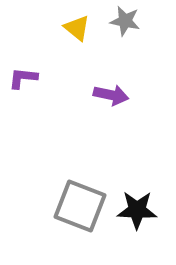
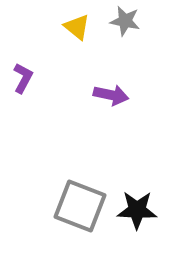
yellow triangle: moved 1 px up
purple L-shape: rotated 112 degrees clockwise
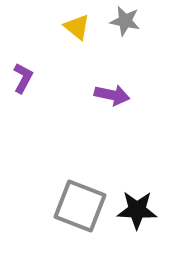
purple arrow: moved 1 px right
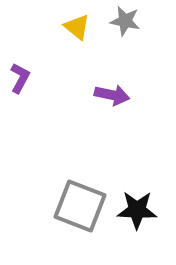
purple L-shape: moved 3 px left
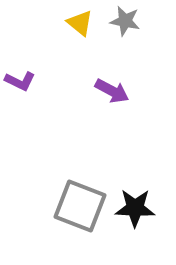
yellow triangle: moved 3 px right, 4 px up
purple L-shape: moved 3 px down; rotated 88 degrees clockwise
purple arrow: moved 4 px up; rotated 16 degrees clockwise
black star: moved 2 px left, 2 px up
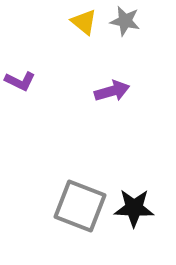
yellow triangle: moved 4 px right, 1 px up
purple arrow: rotated 44 degrees counterclockwise
black star: moved 1 px left
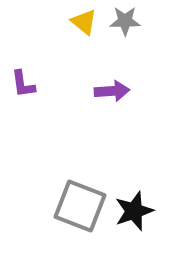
gray star: rotated 12 degrees counterclockwise
purple L-shape: moved 3 px right, 3 px down; rotated 56 degrees clockwise
purple arrow: rotated 12 degrees clockwise
black star: moved 3 px down; rotated 21 degrees counterclockwise
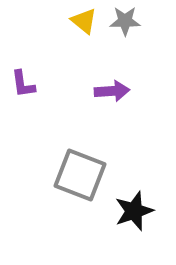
yellow triangle: moved 1 px up
gray square: moved 31 px up
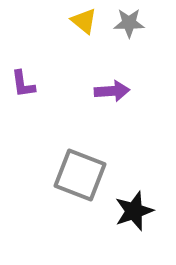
gray star: moved 4 px right, 2 px down
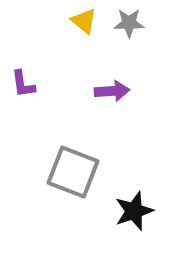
gray square: moved 7 px left, 3 px up
